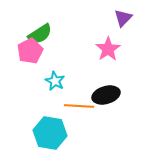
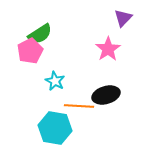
cyan hexagon: moved 5 px right, 5 px up
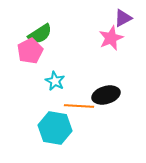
purple triangle: rotated 18 degrees clockwise
pink star: moved 3 px right, 11 px up; rotated 10 degrees clockwise
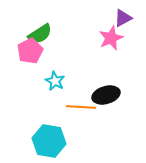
orange line: moved 2 px right, 1 px down
cyan hexagon: moved 6 px left, 13 px down
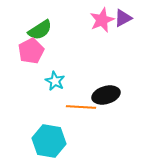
green semicircle: moved 4 px up
pink star: moved 9 px left, 18 px up
pink pentagon: moved 1 px right
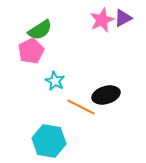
orange line: rotated 24 degrees clockwise
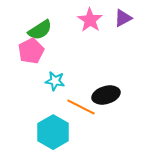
pink star: moved 12 px left; rotated 15 degrees counterclockwise
cyan star: rotated 18 degrees counterclockwise
cyan hexagon: moved 4 px right, 9 px up; rotated 20 degrees clockwise
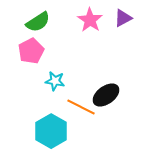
green semicircle: moved 2 px left, 8 px up
black ellipse: rotated 20 degrees counterclockwise
cyan hexagon: moved 2 px left, 1 px up
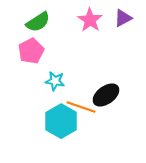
orange line: rotated 8 degrees counterclockwise
cyan hexagon: moved 10 px right, 10 px up
